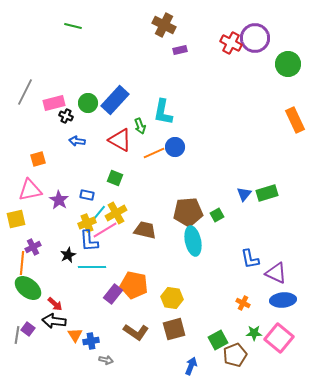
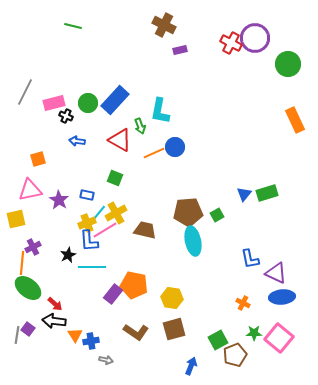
cyan L-shape at (163, 112): moved 3 px left, 1 px up
blue ellipse at (283, 300): moved 1 px left, 3 px up
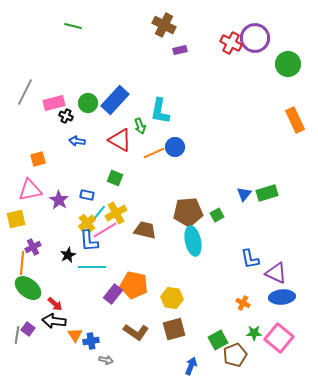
yellow cross at (87, 223): rotated 18 degrees counterclockwise
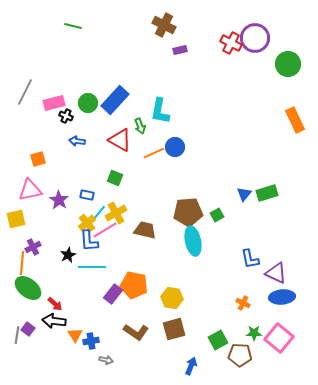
brown pentagon at (235, 355): moved 5 px right; rotated 25 degrees clockwise
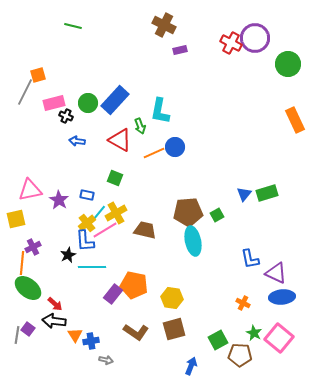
orange square at (38, 159): moved 84 px up
blue L-shape at (89, 241): moved 4 px left
green star at (254, 333): rotated 28 degrees clockwise
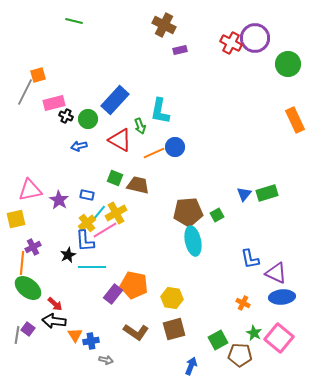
green line at (73, 26): moved 1 px right, 5 px up
green circle at (88, 103): moved 16 px down
blue arrow at (77, 141): moved 2 px right, 5 px down; rotated 21 degrees counterclockwise
brown trapezoid at (145, 230): moved 7 px left, 45 px up
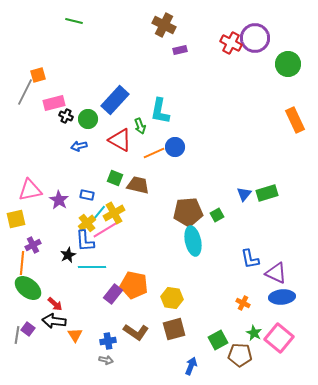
yellow cross at (116, 213): moved 2 px left
purple cross at (33, 247): moved 2 px up
blue cross at (91, 341): moved 17 px right
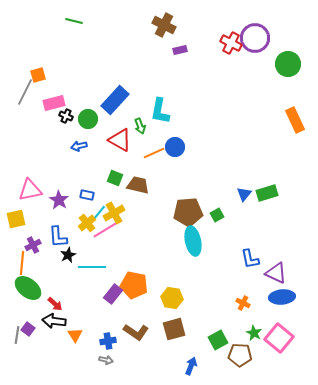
blue L-shape at (85, 241): moved 27 px left, 4 px up
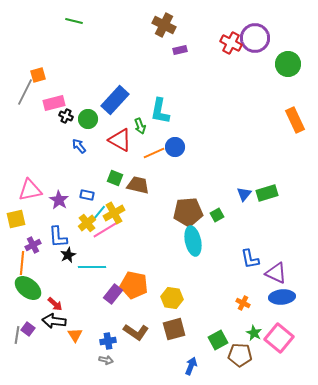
blue arrow at (79, 146): rotated 63 degrees clockwise
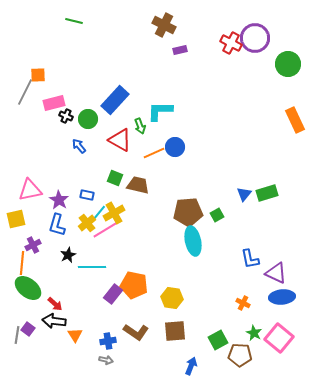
orange square at (38, 75): rotated 14 degrees clockwise
cyan L-shape at (160, 111): rotated 80 degrees clockwise
blue L-shape at (58, 237): moved 1 px left, 12 px up; rotated 20 degrees clockwise
brown square at (174, 329): moved 1 px right, 2 px down; rotated 10 degrees clockwise
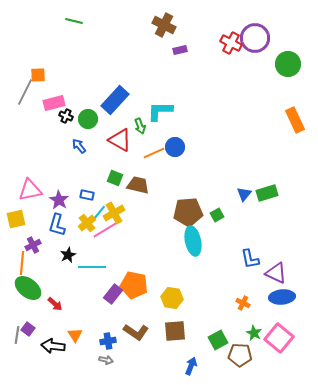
black arrow at (54, 321): moved 1 px left, 25 px down
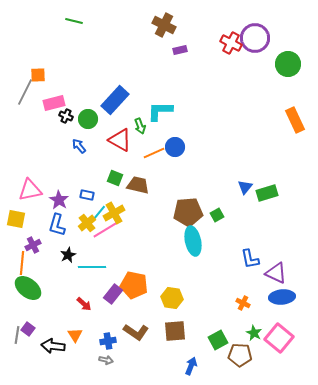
blue triangle at (244, 194): moved 1 px right, 7 px up
yellow square at (16, 219): rotated 24 degrees clockwise
red arrow at (55, 304): moved 29 px right
